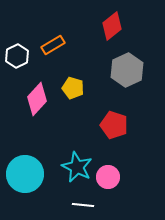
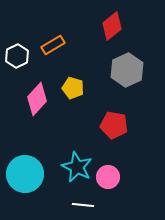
red pentagon: rotated 8 degrees counterclockwise
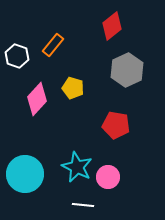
orange rectangle: rotated 20 degrees counterclockwise
white hexagon: rotated 15 degrees counterclockwise
red pentagon: moved 2 px right
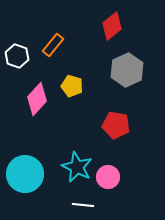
yellow pentagon: moved 1 px left, 2 px up
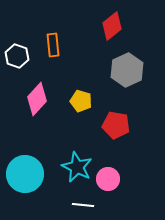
orange rectangle: rotated 45 degrees counterclockwise
yellow pentagon: moved 9 px right, 15 px down
pink circle: moved 2 px down
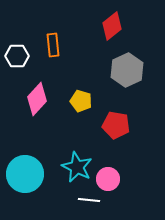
white hexagon: rotated 20 degrees counterclockwise
white line: moved 6 px right, 5 px up
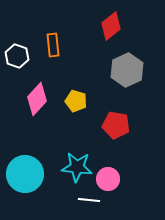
red diamond: moved 1 px left
white hexagon: rotated 20 degrees clockwise
yellow pentagon: moved 5 px left
cyan star: rotated 20 degrees counterclockwise
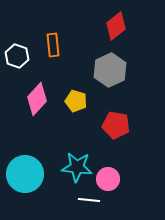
red diamond: moved 5 px right
gray hexagon: moved 17 px left
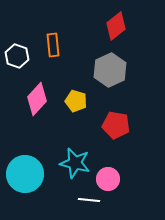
cyan star: moved 2 px left, 4 px up; rotated 8 degrees clockwise
